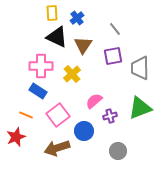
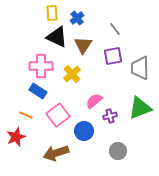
brown arrow: moved 1 px left, 5 px down
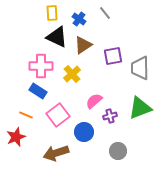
blue cross: moved 2 px right, 1 px down; rotated 16 degrees counterclockwise
gray line: moved 10 px left, 16 px up
brown triangle: rotated 24 degrees clockwise
blue circle: moved 1 px down
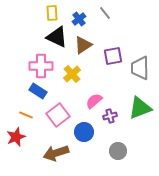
blue cross: rotated 16 degrees clockwise
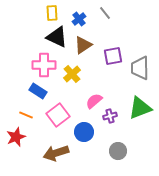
pink cross: moved 3 px right, 1 px up
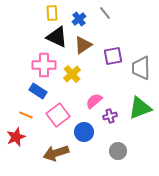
gray trapezoid: moved 1 px right
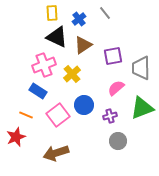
pink cross: rotated 20 degrees counterclockwise
pink semicircle: moved 22 px right, 13 px up
green triangle: moved 2 px right
blue circle: moved 27 px up
gray circle: moved 10 px up
